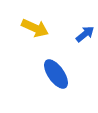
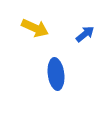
blue ellipse: rotated 28 degrees clockwise
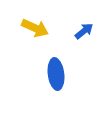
blue arrow: moved 1 px left, 3 px up
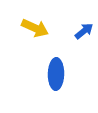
blue ellipse: rotated 8 degrees clockwise
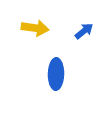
yellow arrow: rotated 16 degrees counterclockwise
